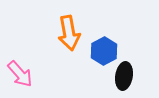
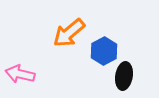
orange arrow: rotated 60 degrees clockwise
pink arrow: rotated 144 degrees clockwise
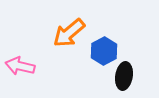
pink arrow: moved 8 px up
